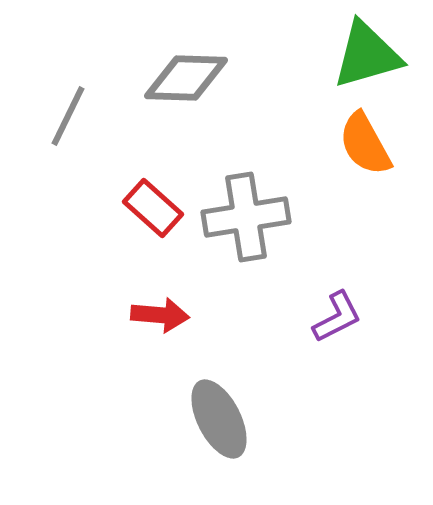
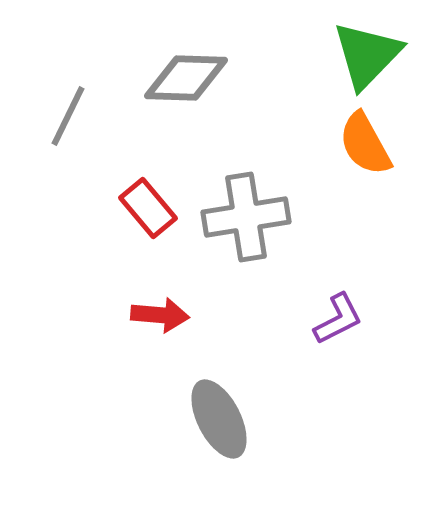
green triangle: rotated 30 degrees counterclockwise
red rectangle: moved 5 px left; rotated 8 degrees clockwise
purple L-shape: moved 1 px right, 2 px down
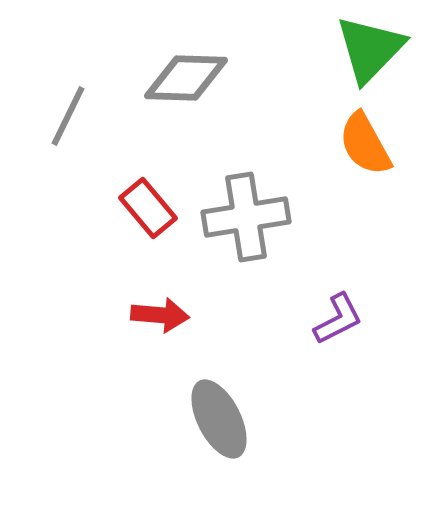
green triangle: moved 3 px right, 6 px up
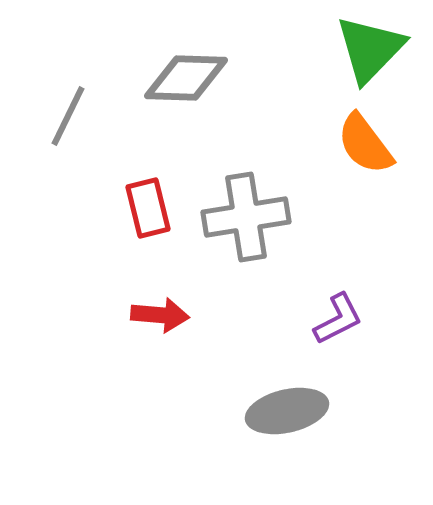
orange semicircle: rotated 8 degrees counterclockwise
red rectangle: rotated 26 degrees clockwise
gray ellipse: moved 68 px right, 8 px up; rotated 76 degrees counterclockwise
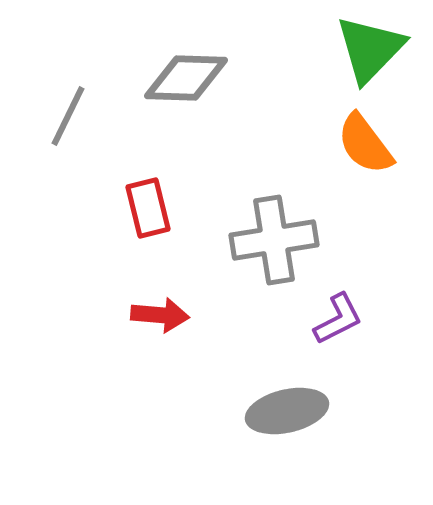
gray cross: moved 28 px right, 23 px down
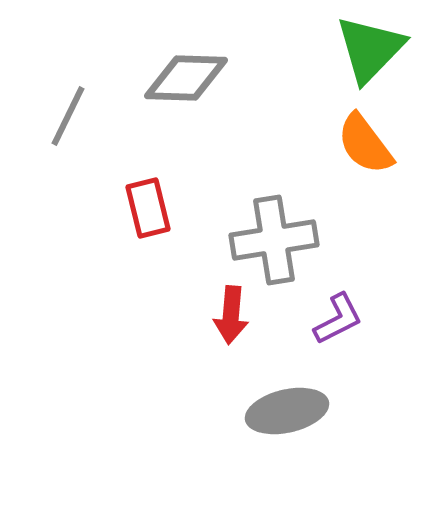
red arrow: moved 71 px right; rotated 90 degrees clockwise
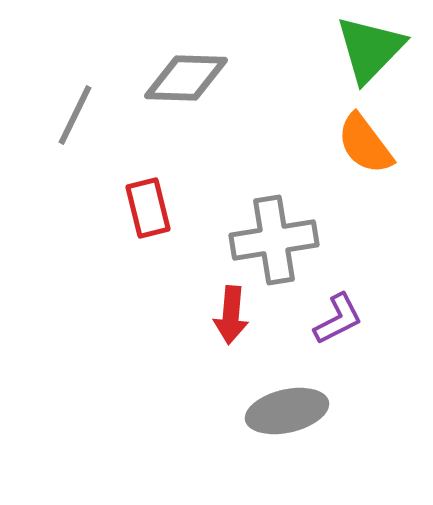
gray line: moved 7 px right, 1 px up
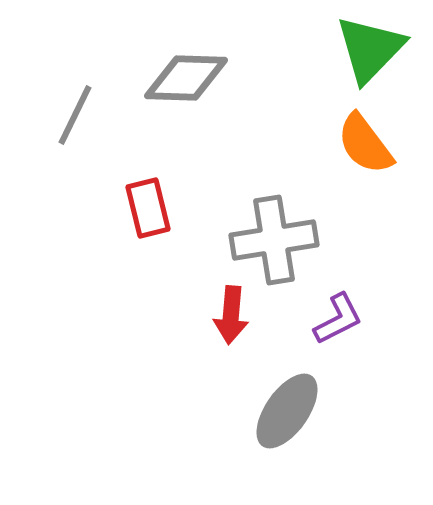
gray ellipse: rotated 42 degrees counterclockwise
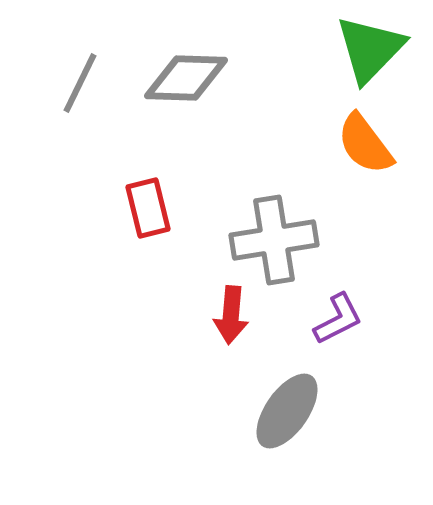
gray line: moved 5 px right, 32 px up
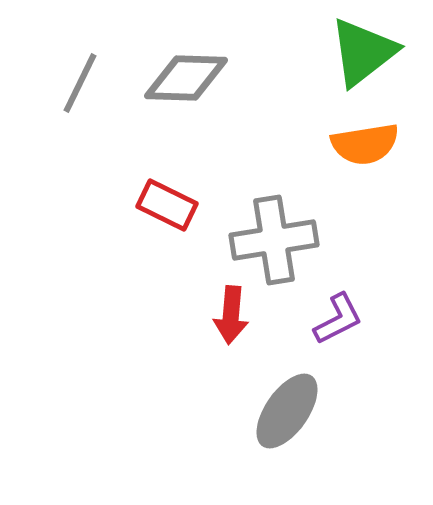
green triangle: moved 7 px left, 3 px down; rotated 8 degrees clockwise
orange semicircle: rotated 62 degrees counterclockwise
red rectangle: moved 19 px right, 3 px up; rotated 50 degrees counterclockwise
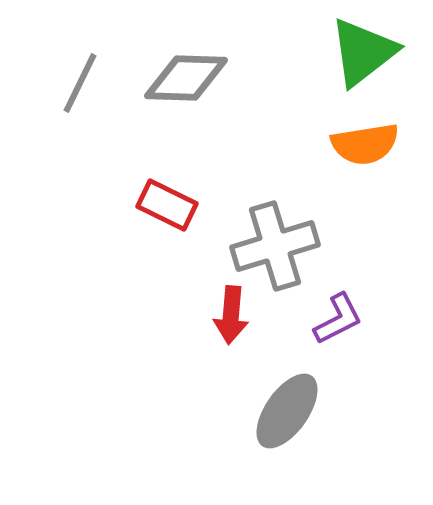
gray cross: moved 1 px right, 6 px down; rotated 8 degrees counterclockwise
